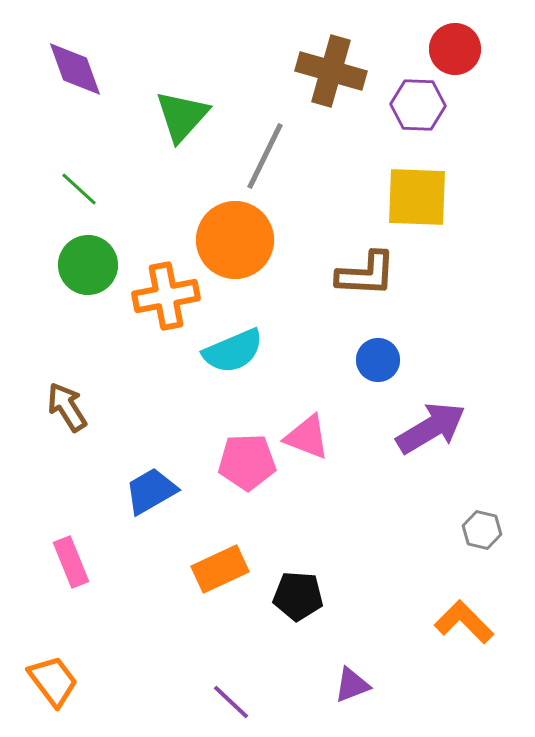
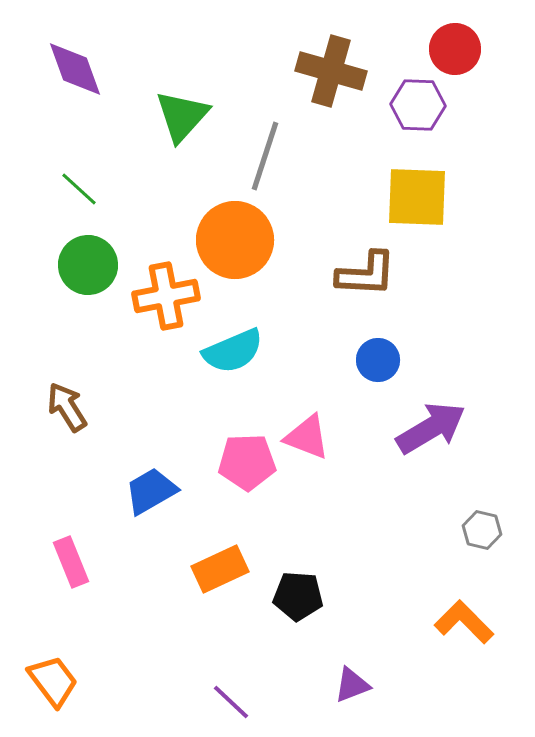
gray line: rotated 8 degrees counterclockwise
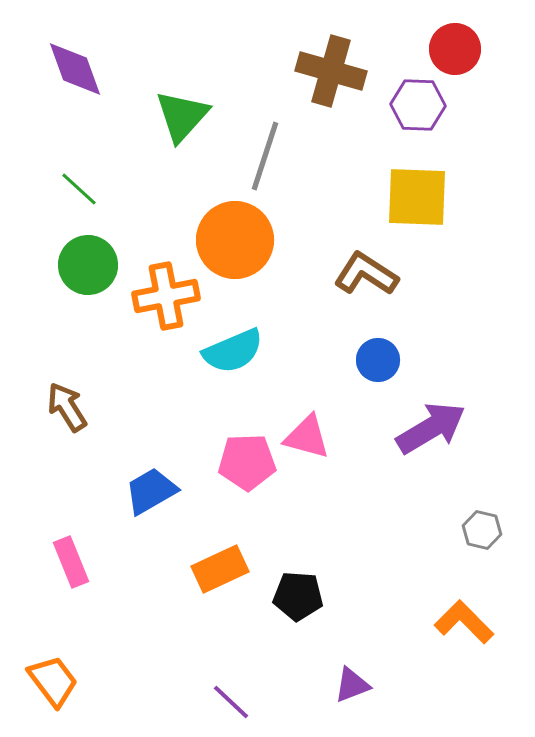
brown L-shape: rotated 150 degrees counterclockwise
pink triangle: rotated 6 degrees counterclockwise
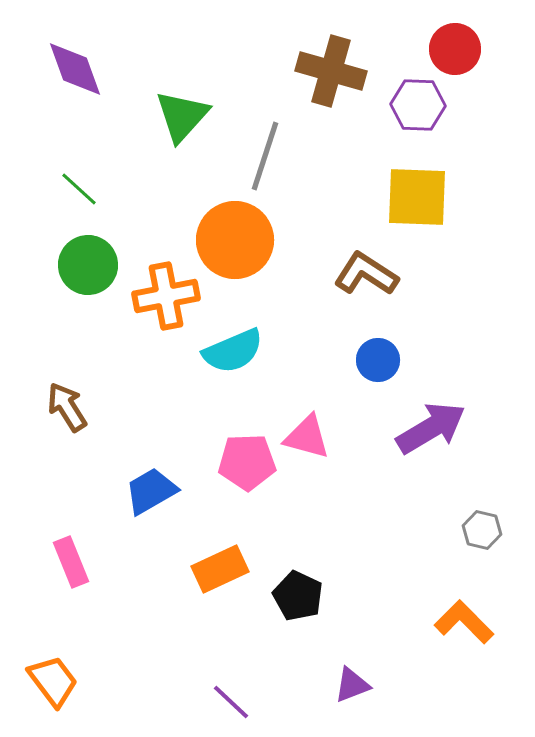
black pentagon: rotated 21 degrees clockwise
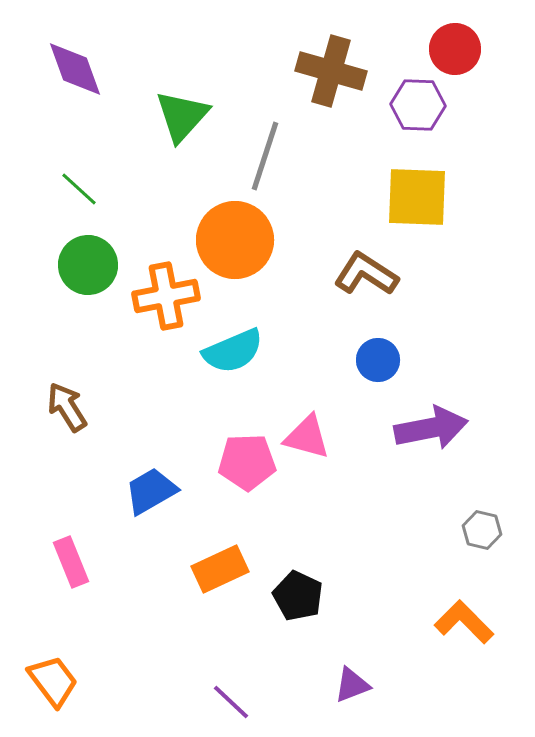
purple arrow: rotated 20 degrees clockwise
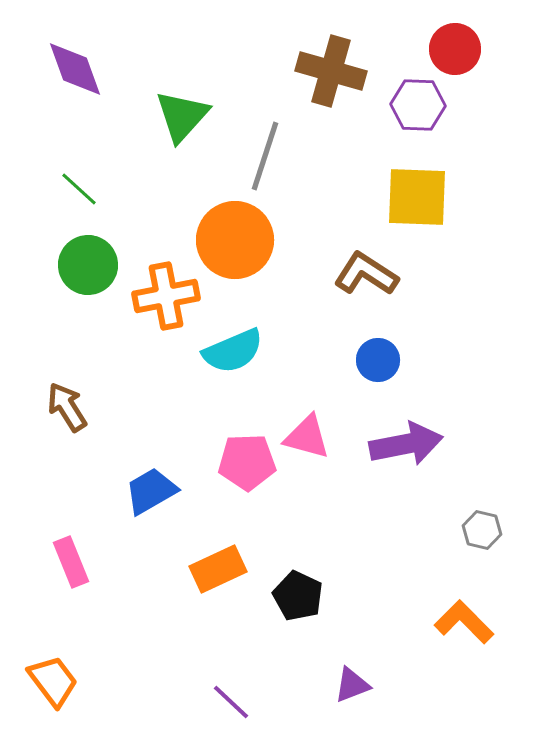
purple arrow: moved 25 px left, 16 px down
orange rectangle: moved 2 px left
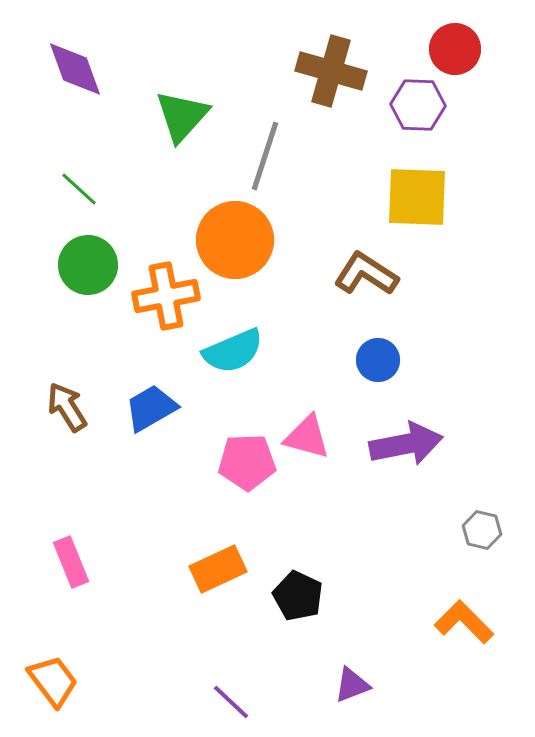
blue trapezoid: moved 83 px up
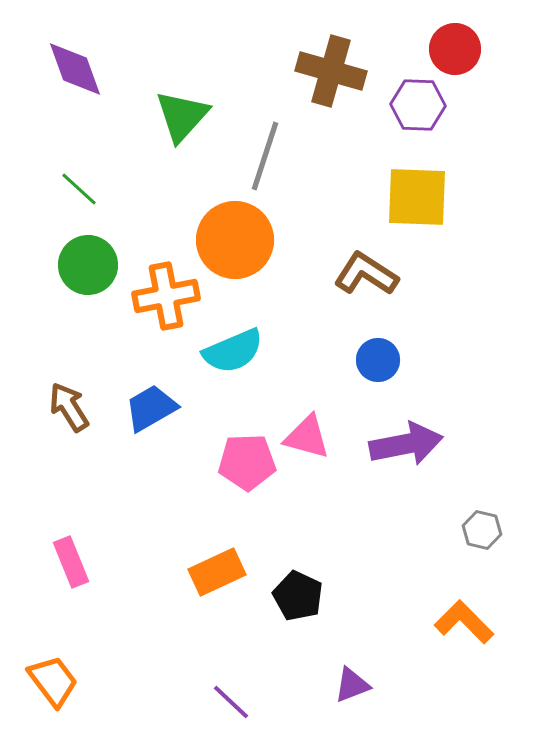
brown arrow: moved 2 px right
orange rectangle: moved 1 px left, 3 px down
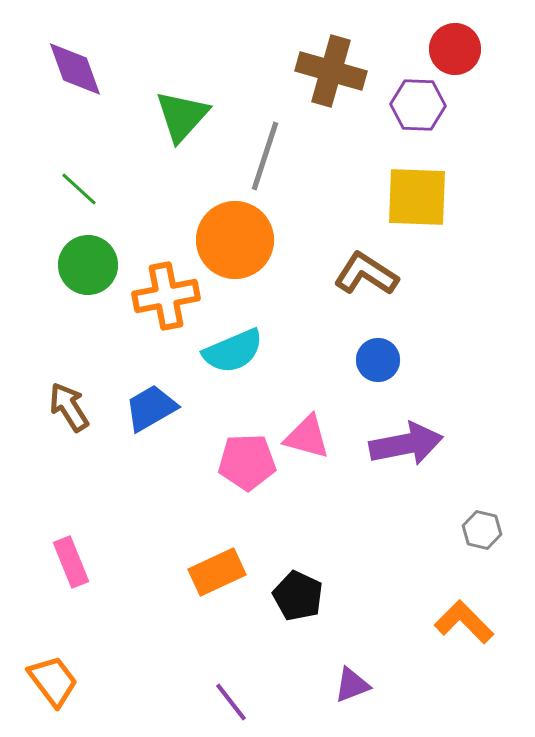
purple line: rotated 9 degrees clockwise
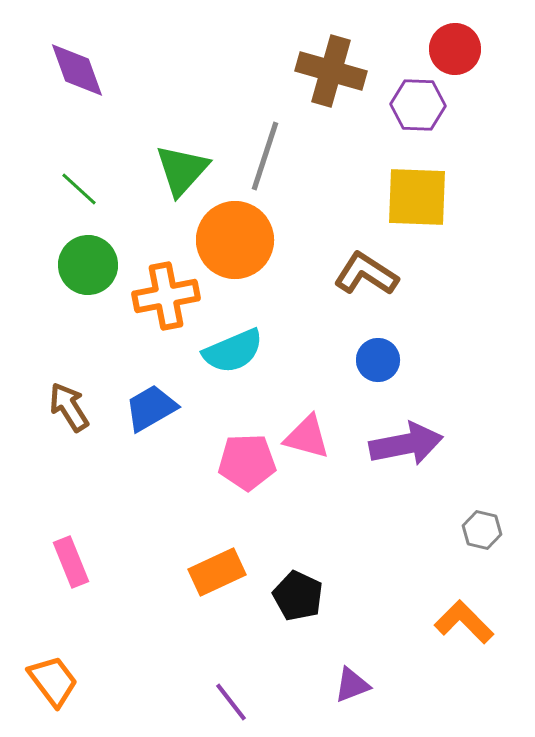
purple diamond: moved 2 px right, 1 px down
green triangle: moved 54 px down
